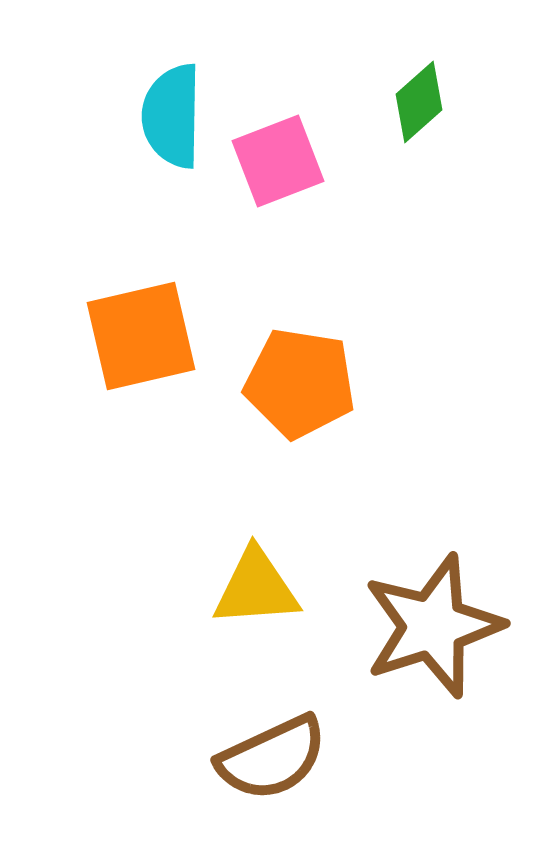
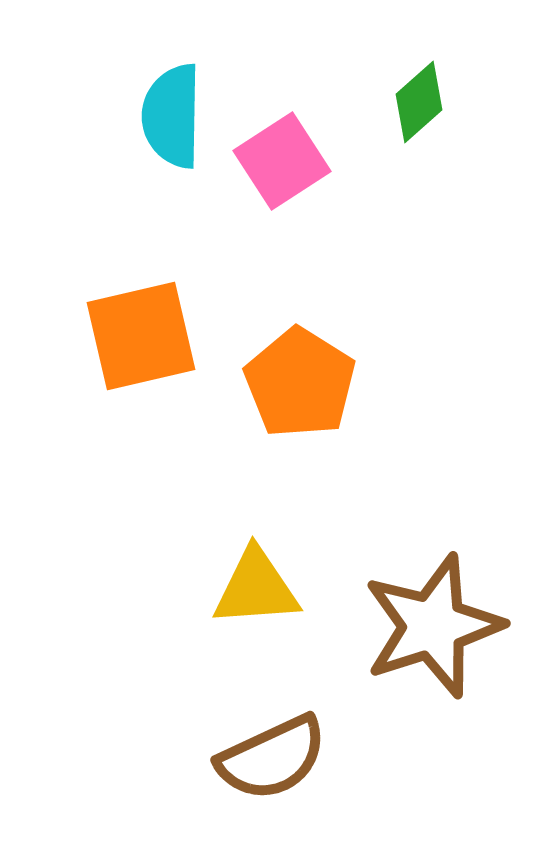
pink square: moved 4 px right; rotated 12 degrees counterclockwise
orange pentagon: rotated 23 degrees clockwise
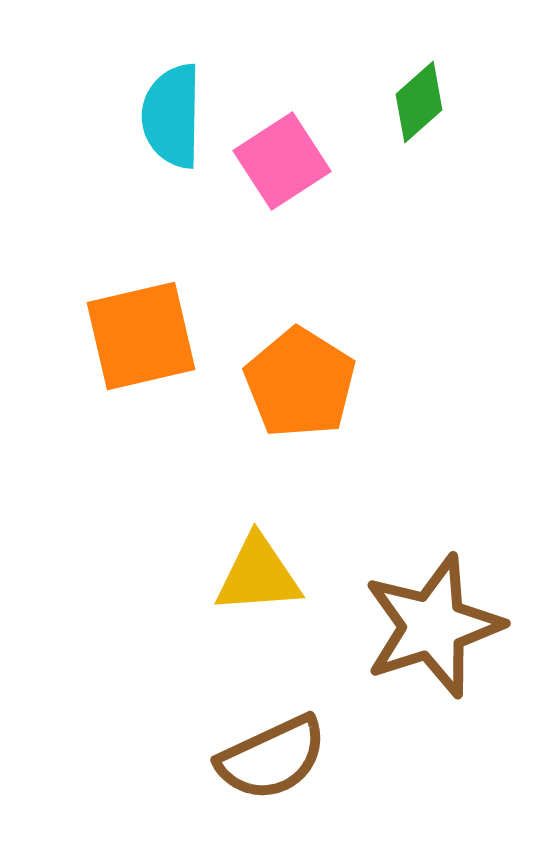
yellow triangle: moved 2 px right, 13 px up
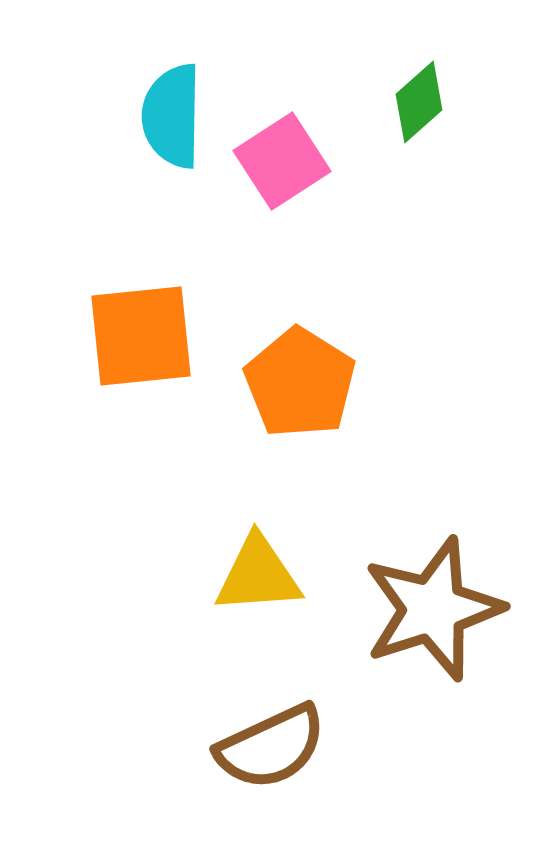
orange square: rotated 7 degrees clockwise
brown star: moved 17 px up
brown semicircle: moved 1 px left, 11 px up
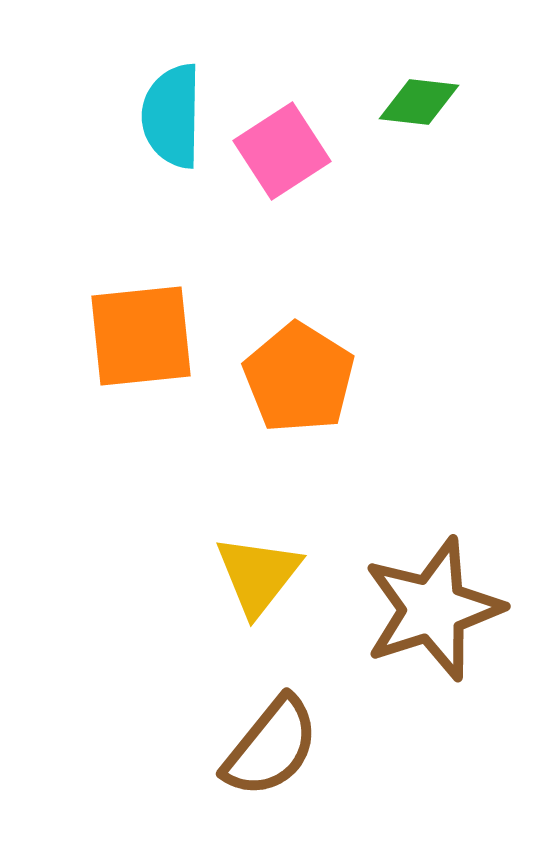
green diamond: rotated 48 degrees clockwise
pink square: moved 10 px up
orange pentagon: moved 1 px left, 5 px up
yellow triangle: rotated 48 degrees counterclockwise
brown semicircle: rotated 26 degrees counterclockwise
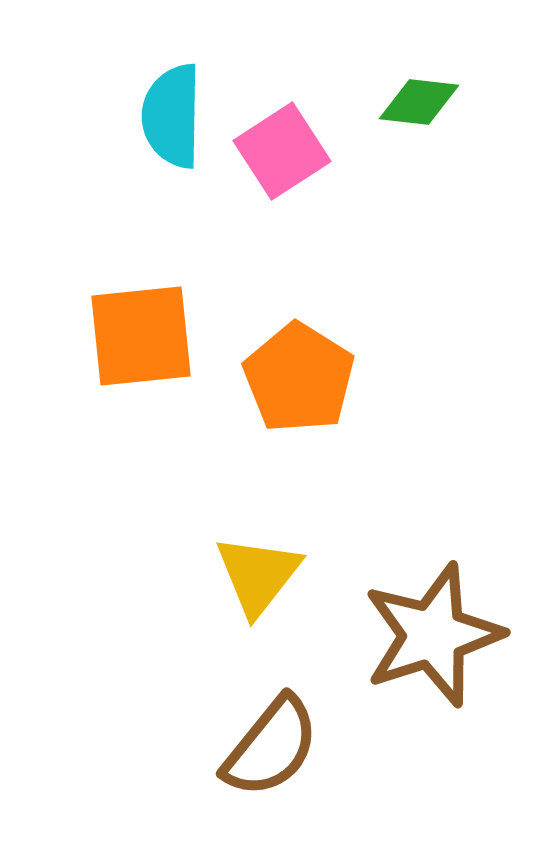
brown star: moved 26 px down
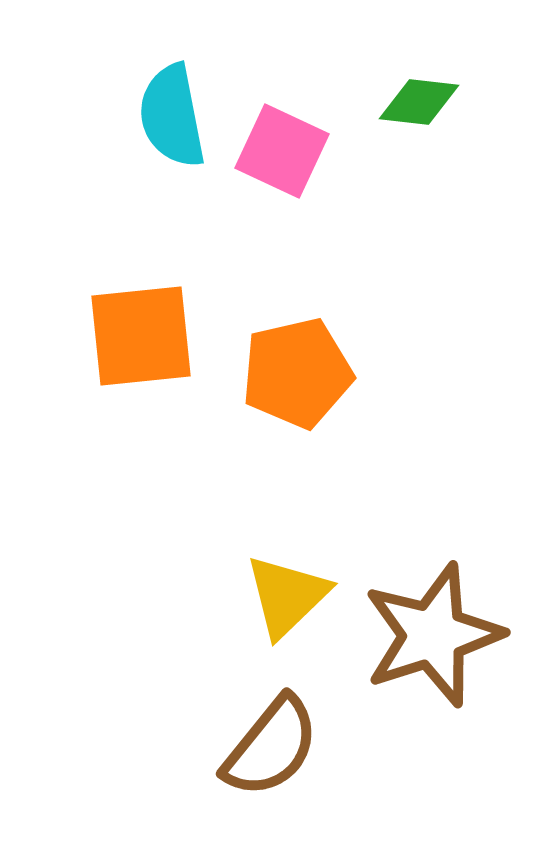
cyan semicircle: rotated 12 degrees counterclockwise
pink square: rotated 32 degrees counterclockwise
orange pentagon: moved 2 px left, 5 px up; rotated 27 degrees clockwise
yellow triangle: moved 29 px right, 21 px down; rotated 8 degrees clockwise
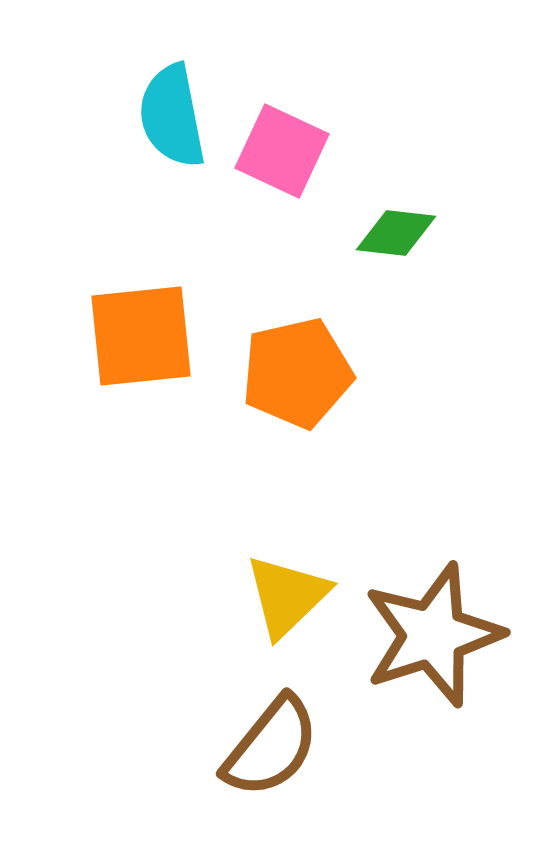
green diamond: moved 23 px left, 131 px down
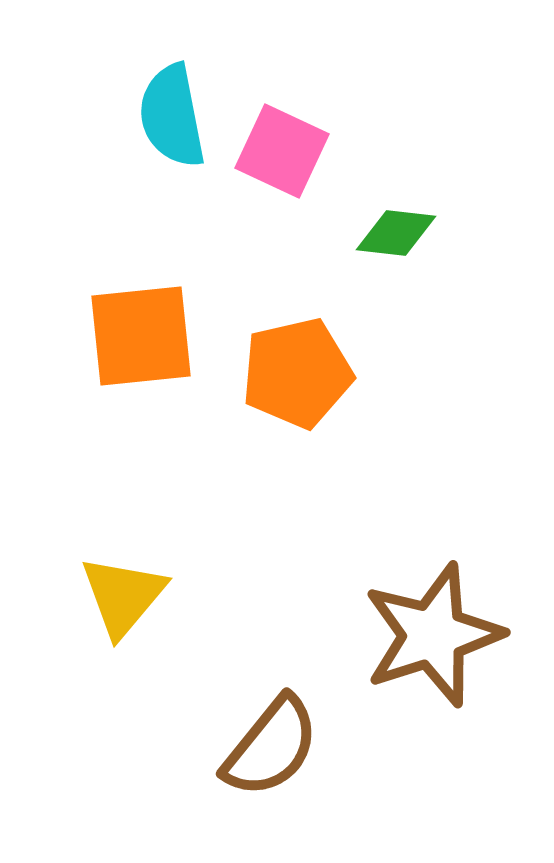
yellow triangle: moved 164 px left; rotated 6 degrees counterclockwise
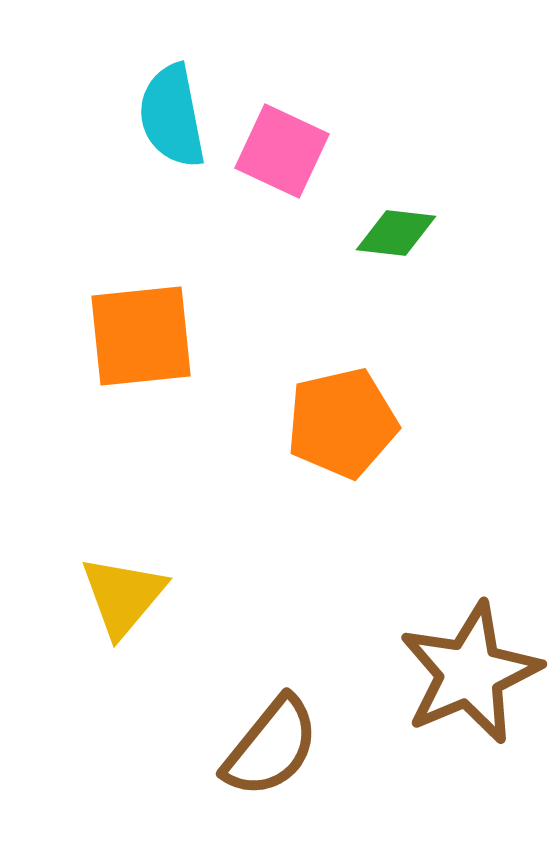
orange pentagon: moved 45 px right, 50 px down
brown star: moved 37 px right, 38 px down; rotated 5 degrees counterclockwise
